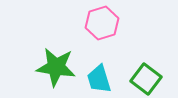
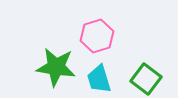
pink hexagon: moved 5 px left, 13 px down
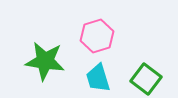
green star: moved 11 px left, 6 px up
cyan trapezoid: moved 1 px left, 1 px up
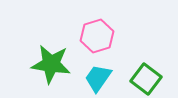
green star: moved 6 px right, 3 px down
cyan trapezoid: rotated 52 degrees clockwise
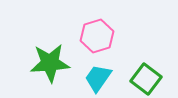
green star: moved 1 px left, 1 px up; rotated 12 degrees counterclockwise
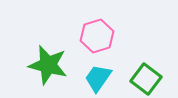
green star: moved 2 px left, 2 px down; rotated 18 degrees clockwise
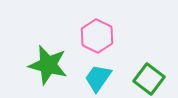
pink hexagon: rotated 16 degrees counterclockwise
green square: moved 3 px right
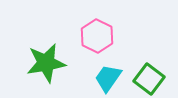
green star: moved 2 px left, 2 px up; rotated 24 degrees counterclockwise
cyan trapezoid: moved 10 px right
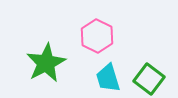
green star: rotated 18 degrees counterclockwise
cyan trapezoid: rotated 52 degrees counterclockwise
